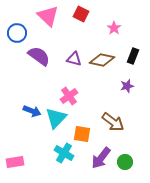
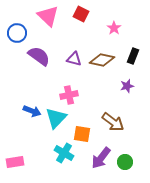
pink cross: moved 1 px up; rotated 24 degrees clockwise
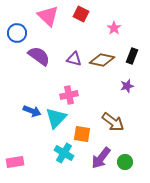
black rectangle: moved 1 px left
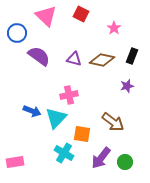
pink triangle: moved 2 px left
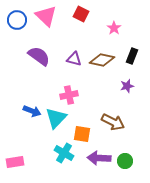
blue circle: moved 13 px up
brown arrow: rotated 10 degrees counterclockwise
purple arrow: moved 2 px left; rotated 55 degrees clockwise
green circle: moved 1 px up
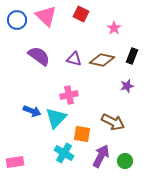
purple arrow: moved 2 px right, 2 px up; rotated 115 degrees clockwise
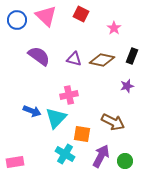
cyan cross: moved 1 px right, 1 px down
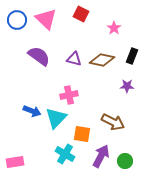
pink triangle: moved 3 px down
purple star: rotated 16 degrees clockwise
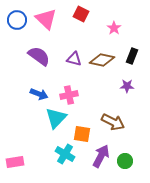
blue arrow: moved 7 px right, 17 px up
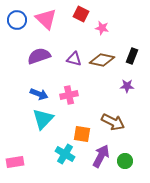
pink star: moved 12 px left; rotated 24 degrees counterclockwise
purple semicircle: rotated 55 degrees counterclockwise
cyan triangle: moved 13 px left, 1 px down
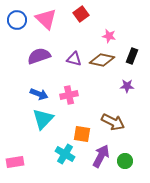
red square: rotated 28 degrees clockwise
pink star: moved 7 px right, 8 px down
